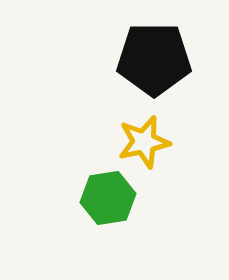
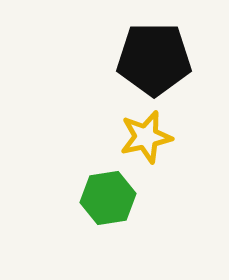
yellow star: moved 2 px right, 5 px up
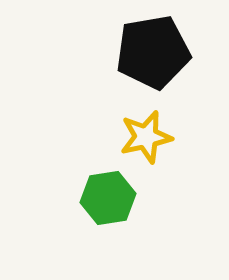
black pentagon: moved 1 px left, 7 px up; rotated 10 degrees counterclockwise
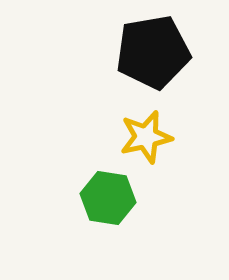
green hexagon: rotated 18 degrees clockwise
